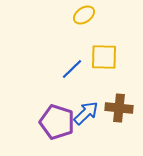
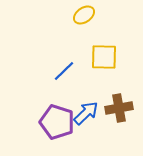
blue line: moved 8 px left, 2 px down
brown cross: rotated 16 degrees counterclockwise
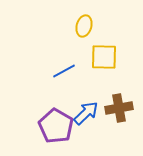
yellow ellipse: moved 11 px down; rotated 40 degrees counterclockwise
blue line: rotated 15 degrees clockwise
purple pentagon: moved 1 px left, 4 px down; rotated 12 degrees clockwise
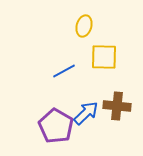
brown cross: moved 2 px left, 2 px up; rotated 16 degrees clockwise
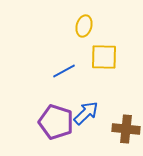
brown cross: moved 9 px right, 23 px down
purple pentagon: moved 4 px up; rotated 12 degrees counterclockwise
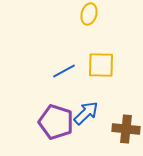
yellow ellipse: moved 5 px right, 12 px up
yellow square: moved 3 px left, 8 px down
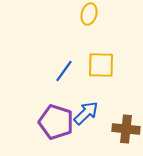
blue line: rotated 25 degrees counterclockwise
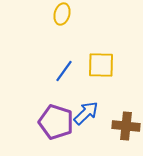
yellow ellipse: moved 27 px left
brown cross: moved 3 px up
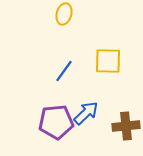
yellow ellipse: moved 2 px right
yellow square: moved 7 px right, 4 px up
purple pentagon: rotated 24 degrees counterclockwise
brown cross: rotated 12 degrees counterclockwise
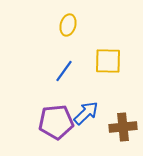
yellow ellipse: moved 4 px right, 11 px down
brown cross: moved 3 px left, 1 px down
